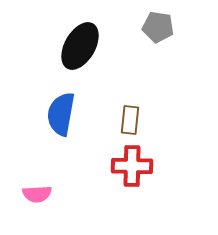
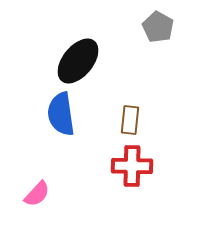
gray pentagon: rotated 20 degrees clockwise
black ellipse: moved 2 px left, 15 px down; rotated 9 degrees clockwise
blue semicircle: rotated 18 degrees counterclockwise
pink semicircle: rotated 44 degrees counterclockwise
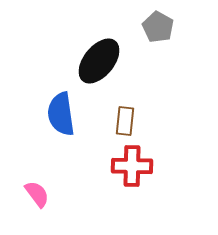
black ellipse: moved 21 px right
brown rectangle: moved 5 px left, 1 px down
pink semicircle: rotated 80 degrees counterclockwise
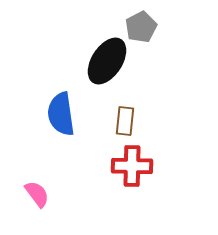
gray pentagon: moved 17 px left; rotated 16 degrees clockwise
black ellipse: moved 8 px right; rotated 6 degrees counterclockwise
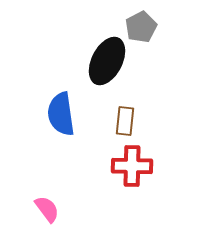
black ellipse: rotated 6 degrees counterclockwise
pink semicircle: moved 10 px right, 15 px down
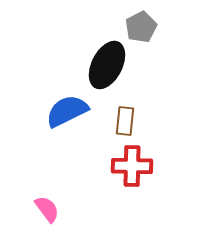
black ellipse: moved 4 px down
blue semicircle: moved 6 px right, 3 px up; rotated 72 degrees clockwise
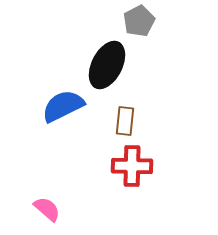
gray pentagon: moved 2 px left, 6 px up
blue semicircle: moved 4 px left, 5 px up
pink semicircle: rotated 12 degrees counterclockwise
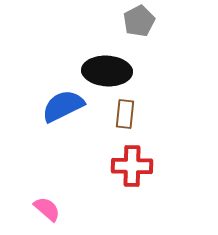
black ellipse: moved 6 px down; rotated 66 degrees clockwise
brown rectangle: moved 7 px up
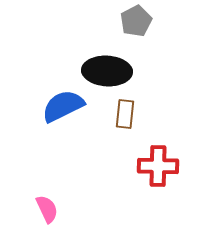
gray pentagon: moved 3 px left
red cross: moved 26 px right
pink semicircle: rotated 24 degrees clockwise
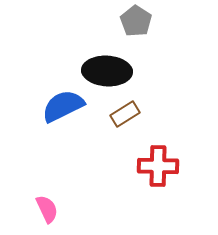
gray pentagon: rotated 12 degrees counterclockwise
brown rectangle: rotated 52 degrees clockwise
